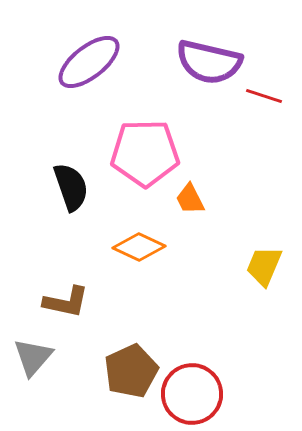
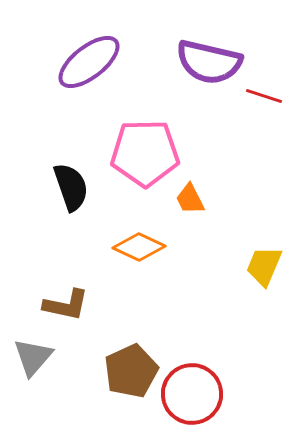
brown L-shape: moved 3 px down
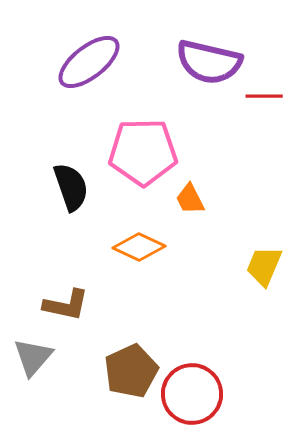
red line: rotated 18 degrees counterclockwise
pink pentagon: moved 2 px left, 1 px up
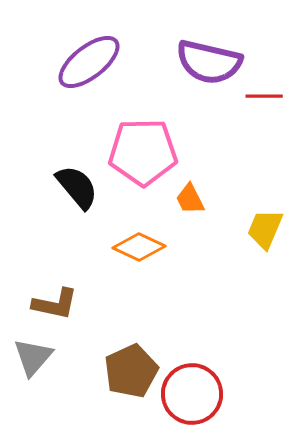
black semicircle: moved 6 px right; rotated 21 degrees counterclockwise
yellow trapezoid: moved 1 px right, 37 px up
brown L-shape: moved 11 px left, 1 px up
